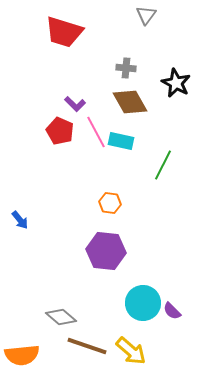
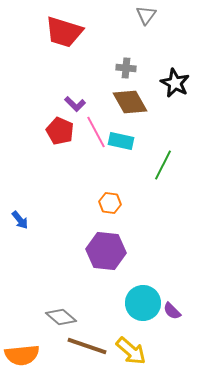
black star: moved 1 px left
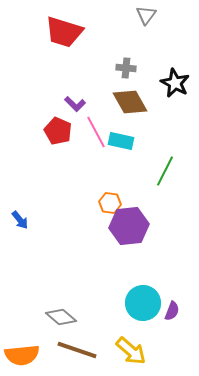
red pentagon: moved 2 px left
green line: moved 2 px right, 6 px down
purple hexagon: moved 23 px right, 25 px up; rotated 12 degrees counterclockwise
purple semicircle: rotated 114 degrees counterclockwise
brown line: moved 10 px left, 4 px down
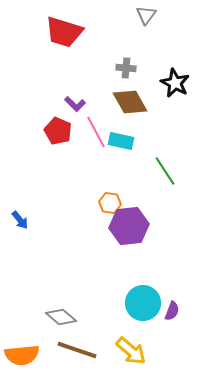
green line: rotated 60 degrees counterclockwise
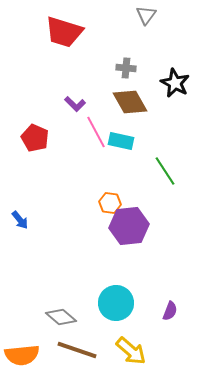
red pentagon: moved 23 px left, 7 px down
cyan circle: moved 27 px left
purple semicircle: moved 2 px left
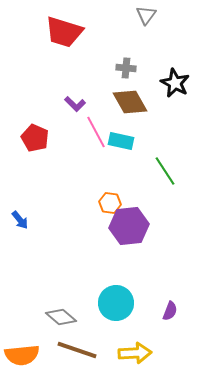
yellow arrow: moved 4 px right, 2 px down; rotated 44 degrees counterclockwise
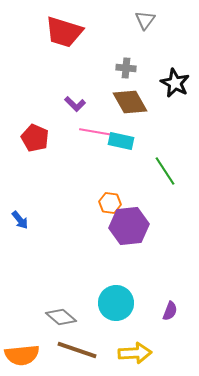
gray triangle: moved 1 px left, 5 px down
pink line: rotated 52 degrees counterclockwise
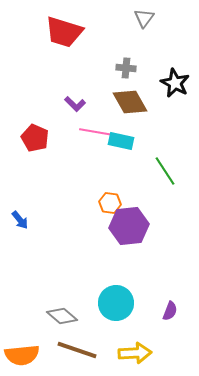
gray triangle: moved 1 px left, 2 px up
gray diamond: moved 1 px right, 1 px up
